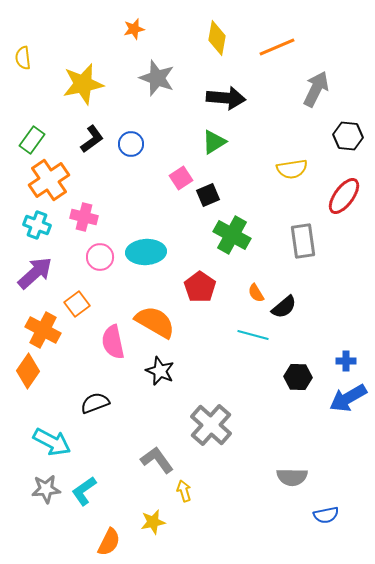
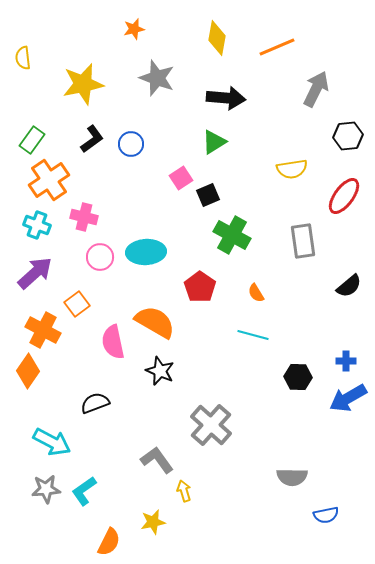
black hexagon at (348, 136): rotated 12 degrees counterclockwise
black semicircle at (284, 307): moved 65 px right, 21 px up
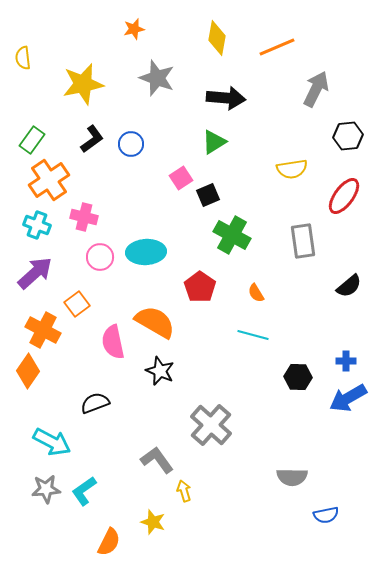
yellow star at (153, 522): rotated 30 degrees clockwise
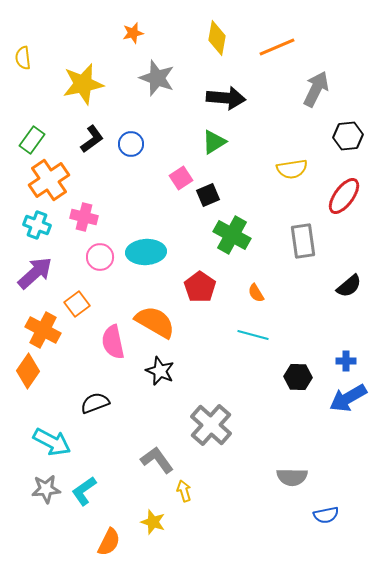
orange star at (134, 29): moved 1 px left, 4 px down
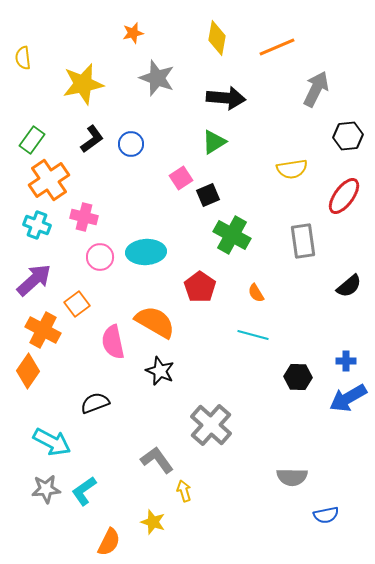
purple arrow at (35, 273): moved 1 px left, 7 px down
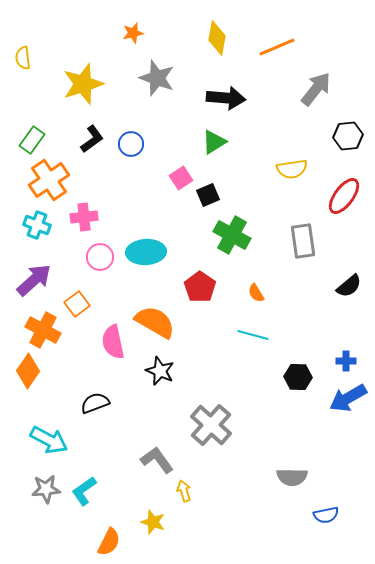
yellow star at (83, 84): rotated 6 degrees counterclockwise
gray arrow at (316, 89): rotated 12 degrees clockwise
pink cross at (84, 217): rotated 20 degrees counterclockwise
cyan arrow at (52, 442): moved 3 px left, 2 px up
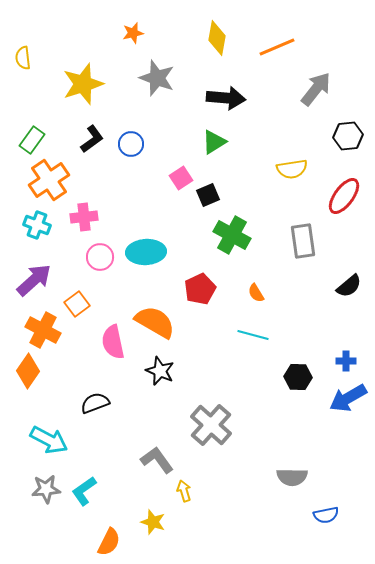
red pentagon at (200, 287): moved 2 px down; rotated 12 degrees clockwise
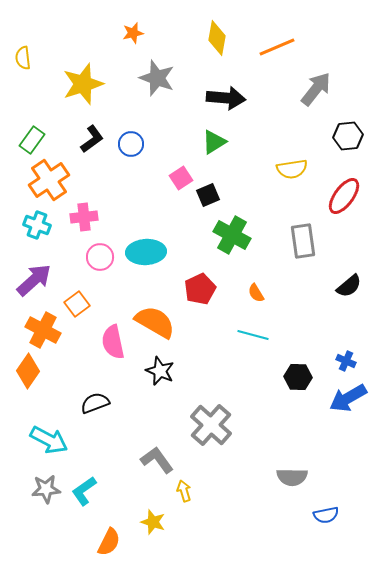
blue cross at (346, 361): rotated 24 degrees clockwise
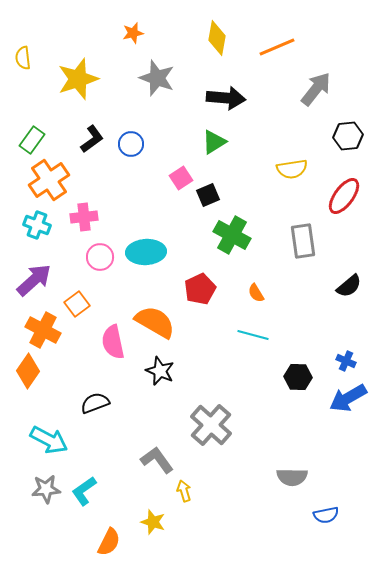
yellow star at (83, 84): moved 5 px left, 5 px up
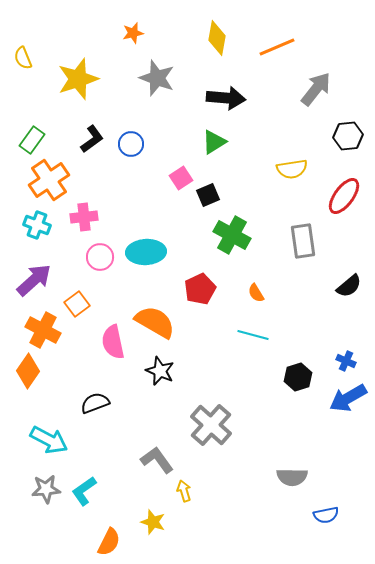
yellow semicircle at (23, 58): rotated 15 degrees counterclockwise
black hexagon at (298, 377): rotated 20 degrees counterclockwise
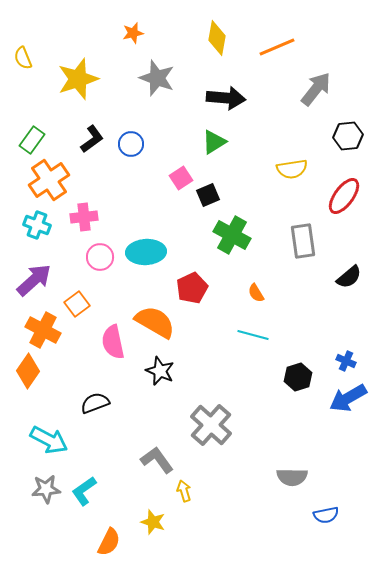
black semicircle at (349, 286): moved 9 px up
red pentagon at (200, 289): moved 8 px left, 1 px up
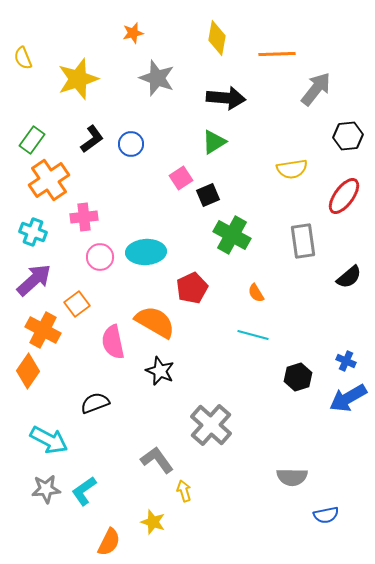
orange line at (277, 47): moved 7 px down; rotated 21 degrees clockwise
cyan cross at (37, 225): moved 4 px left, 7 px down
